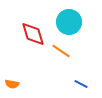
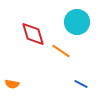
cyan circle: moved 8 px right
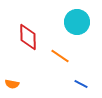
red diamond: moved 5 px left, 3 px down; rotated 16 degrees clockwise
orange line: moved 1 px left, 5 px down
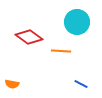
red diamond: moved 1 px right; rotated 52 degrees counterclockwise
orange line: moved 1 px right, 5 px up; rotated 30 degrees counterclockwise
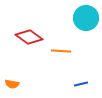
cyan circle: moved 9 px right, 4 px up
blue line: rotated 40 degrees counterclockwise
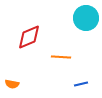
red diamond: rotated 60 degrees counterclockwise
orange line: moved 6 px down
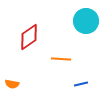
cyan circle: moved 3 px down
red diamond: rotated 12 degrees counterclockwise
orange line: moved 2 px down
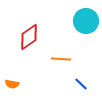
blue line: rotated 56 degrees clockwise
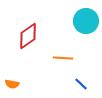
red diamond: moved 1 px left, 1 px up
orange line: moved 2 px right, 1 px up
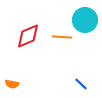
cyan circle: moved 1 px left, 1 px up
red diamond: rotated 12 degrees clockwise
orange line: moved 1 px left, 21 px up
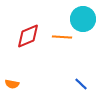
cyan circle: moved 2 px left, 1 px up
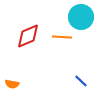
cyan circle: moved 2 px left, 2 px up
blue line: moved 3 px up
